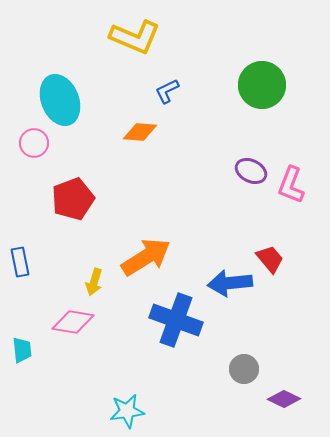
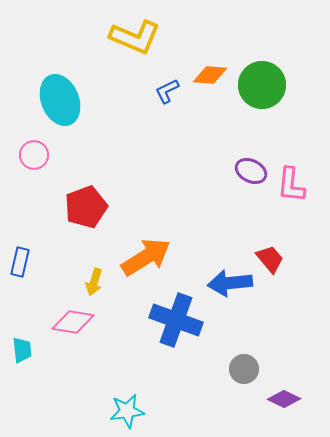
orange diamond: moved 70 px right, 57 px up
pink circle: moved 12 px down
pink L-shape: rotated 15 degrees counterclockwise
red pentagon: moved 13 px right, 8 px down
blue rectangle: rotated 24 degrees clockwise
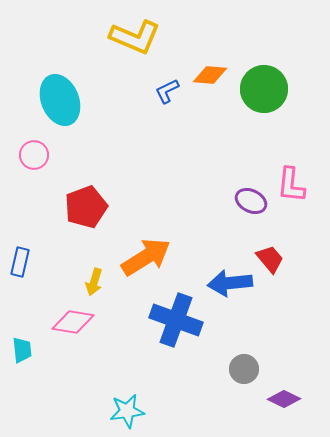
green circle: moved 2 px right, 4 px down
purple ellipse: moved 30 px down
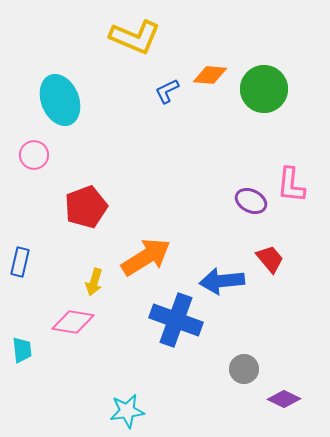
blue arrow: moved 8 px left, 2 px up
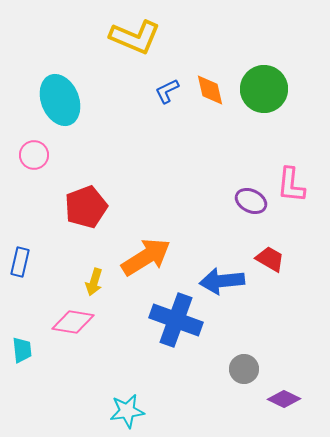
orange diamond: moved 15 px down; rotated 72 degrees clockwise
red trapezoid: rotated 20 degrees counterclockwise
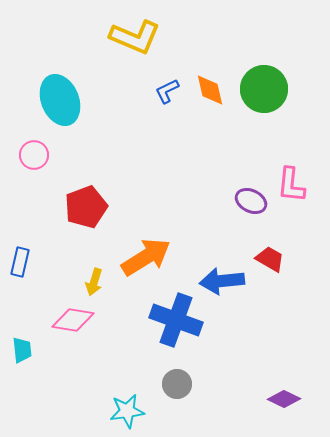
pink diamond: moved 2 px up
gray circle: moved 67 px left, 15 px down
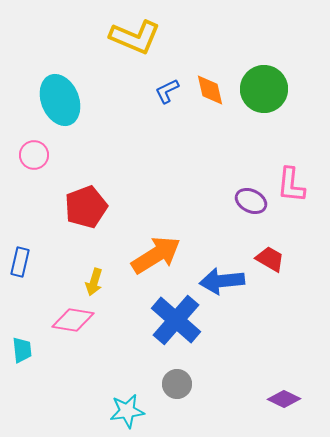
orange arrow: moved 10 px right, 2 px up
blue cross: rotated 21 degrees clockwise
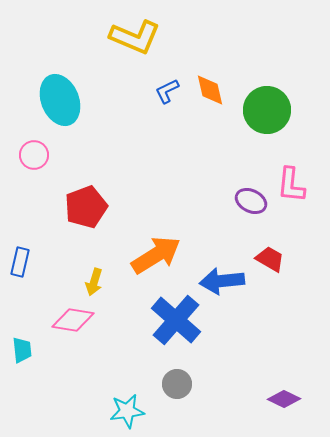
green circle: moved 3 px right, 21 px down
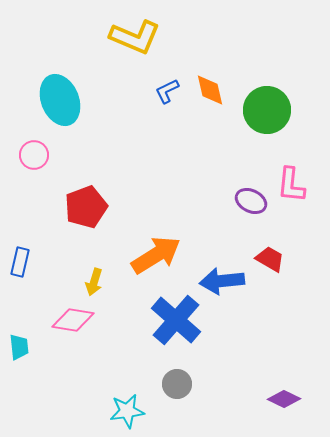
cyan trapezoid: moved 3 px left, 3 px up
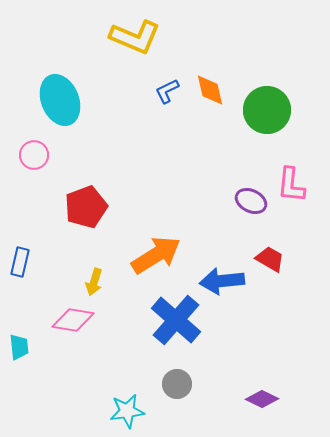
purple diamond: moved 22 px left
